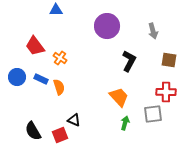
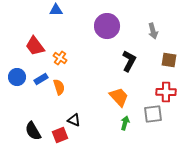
blue rectangle: rotated 56 degrees counterclockwise
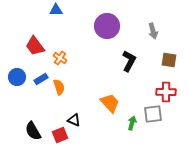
orange trapezoid: moved 9 px left, 6 px down
green arrow: moved 7 px right
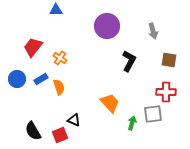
red trapezoid: moved 2 px left, 1 px down; rotated 75 degrees clockwise
blue circle: moved 2 px down
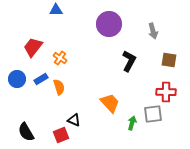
purple circle: moved 2 px right, 2 px up
black semicircle: moved 7 px left, 1 px down
red square: moved 1 px right
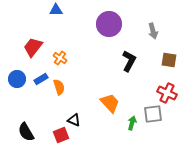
red cross: moved 1 px right, 1 px down; rotated 24 degrees clockwise
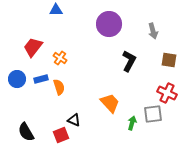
blue rectangle: rotated 16 degrees clockwise
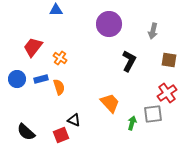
gray arrow: rotated 28 degrees clockwise
red cross: rotated 30 degrees clockwise
black semicircle: rotated 18 degrees counterclockwise
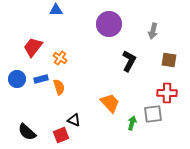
red cross: rotated 36 degrees clockwise
black semicircle: moved 1 px right
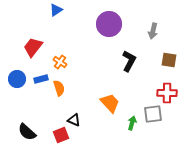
blue triangle: rotated 32 degrees counterclockwise
orange cross: moved 4 px down
orange semicircle: moved 1 px down
